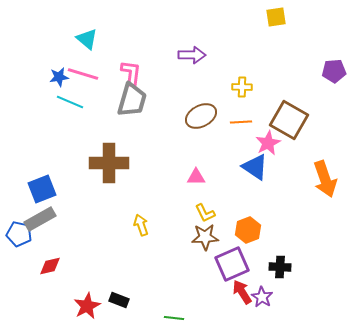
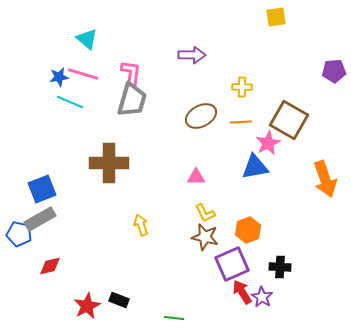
blue triangle: rotated 44 degrees counterclockwise
brown star: rotated 16 degrees clockwise
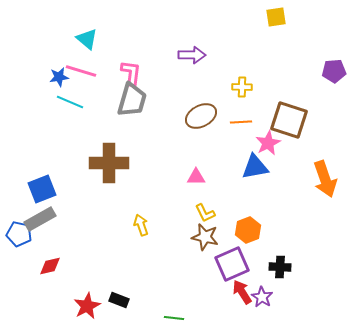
pink line: moved 2 px left, 3 px up
brown square: rotated 12 degrees counterclockwise
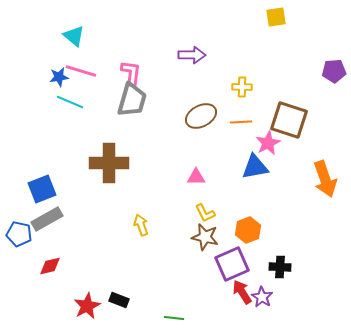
cyan triangle: moved 13 px left, 3 px up
gray rectangle: moved 7 px right
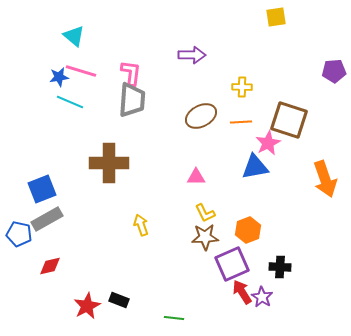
gray trapezoid: rotated 12 degrees counterclockwise
brown star: rotated 16 degrees counterclockwise
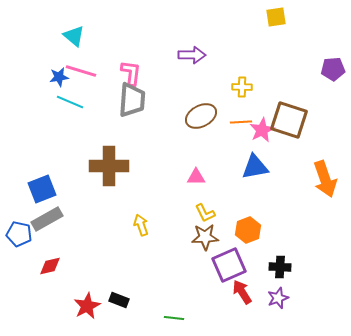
purple pentagon: moved 1 px left, 2 px up
pink star: moved 6 px left, 13 px up
brown cross: moved 3 px down
purple square: moved 3 px left, 1 px down
purple star: moved 16 px right, 1 px down; rotated 20 degrees clockwise
